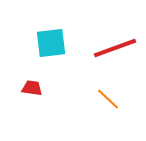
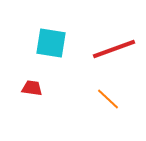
cyan square: rotated 16 degrees clockwise
red line: moved 1 px left, 1 px down
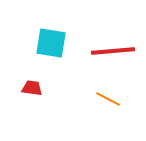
red line: moved 1 px left, 2 px down; rotated 15 degrees clockwise
orange line: rotated 15 degrees counterclockwise
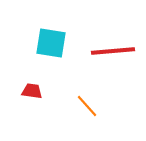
red trapezoid: moved 3 px down
orange line: moved 21 px left, 7 px down; rotated 20 degrees clockwise
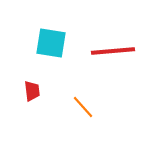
red trapezoid: rotated 75 degrees clockwise
orange line: moved 4 px left, 1 px down
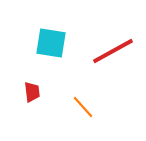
red line: rotated 24 degrees counterclockwise
red trapezoid: moved 1 px down
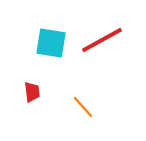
red line: moved 11 px left, 11 px up
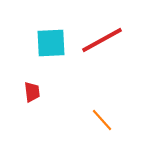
cyan square: rotated 12 degrees counterclockwise
orange line: moved 19 px right, 13 px down
